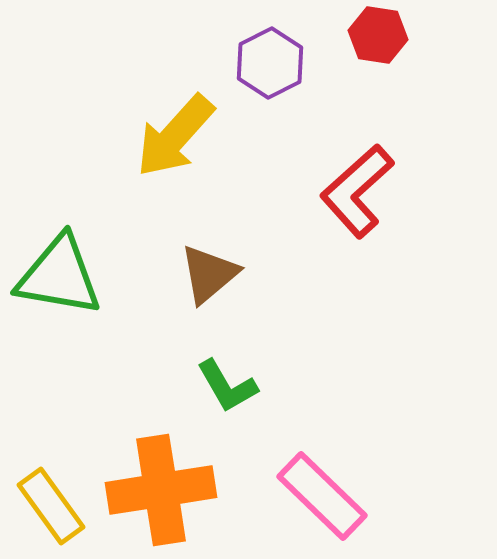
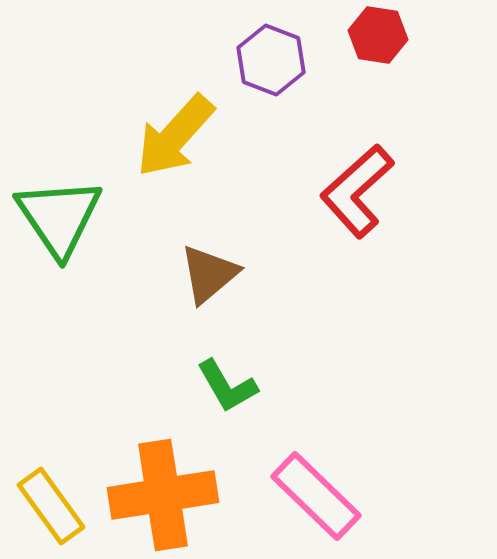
purple hexagon: moved 1 px right, 3 px up; rotated 12 degrees counterclockwise
green triangle: moved 59 px up; rotated 46 degrees clockwise
orange cross: moved 2 px right, 5 px down
pink rectangle: moved 6 px left
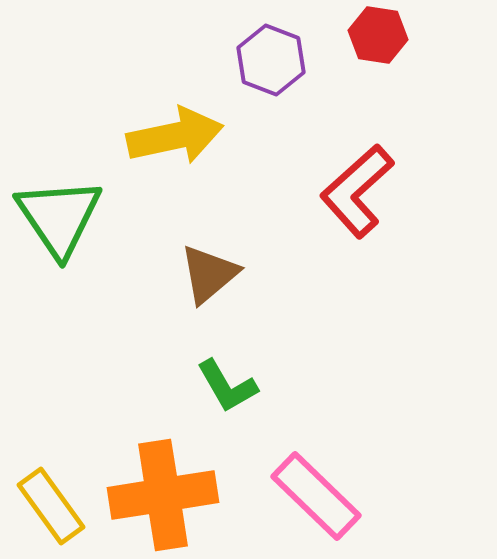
yellow arrow: rotated 144 degrees counterclockwise
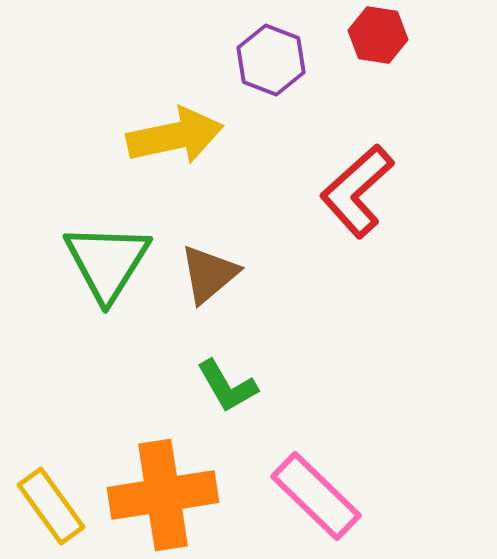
green triangle: moved 48 px right, 45 px down; rotated 6 degrees clockwise
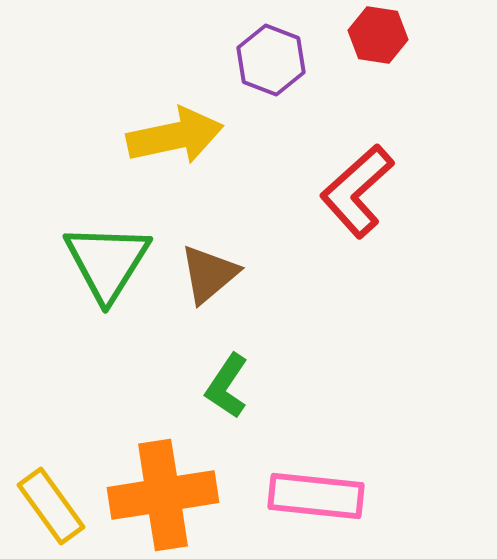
green L-shape: rotated 64 degrees clockwise
pink rectangle: rotated 38 degrees counterclockwise
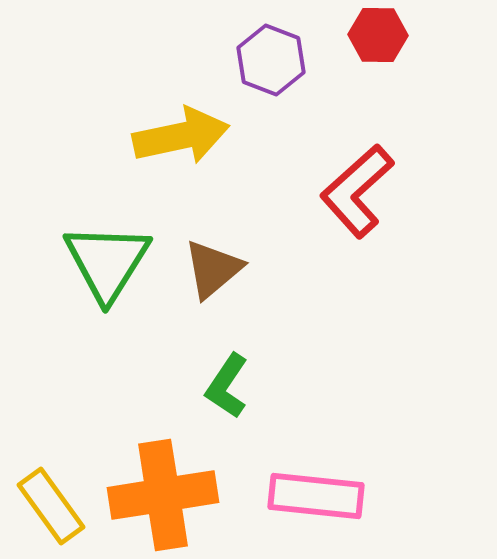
red hexagon: rotated 8 degrees counterclockwise
yellow arrow: moved 6 px right
brown triangle: moved 4 px right, 5 px up
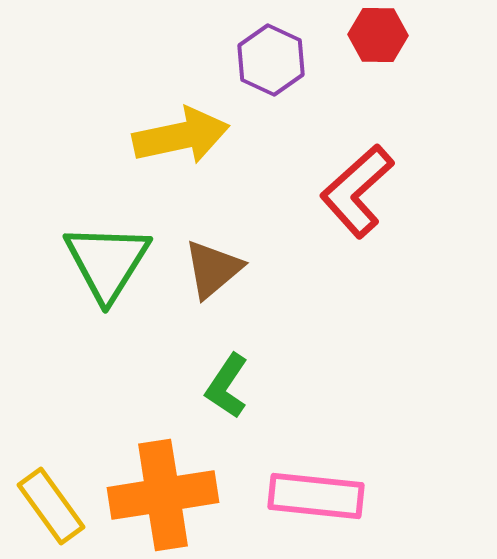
purple hexagon: rotated 4 degrees clockwise
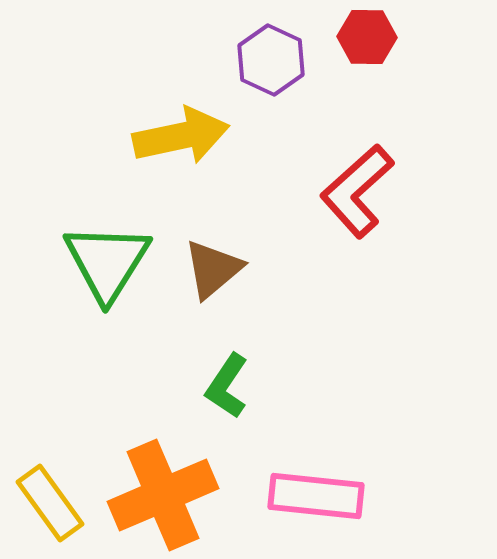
red hexagon: moved 11 px left, 2 px down
orange cross: rotated 14 degrees counterclockwise
yellow rectangle: moved 1 px left, 3 px up
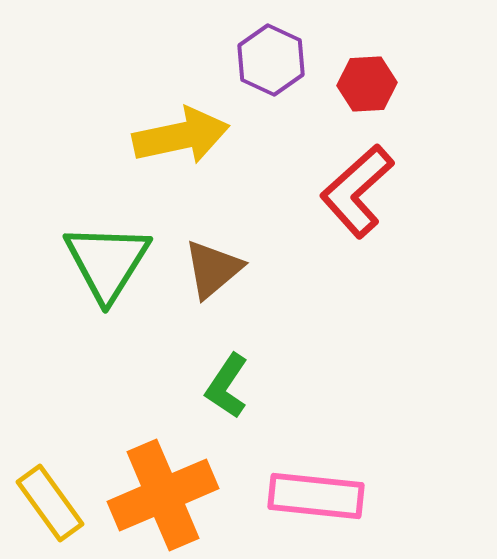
red hexagon: moved 47 px down; rotated 4 degrees counterclockwise
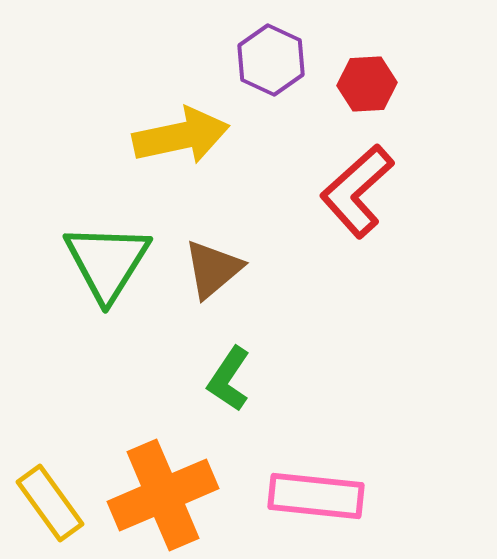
green L-shape: moved 2 px right, 7 px up
